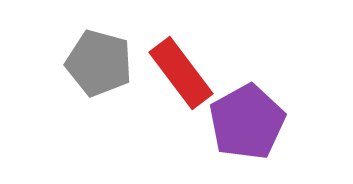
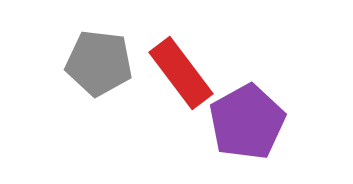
gray pentagon: rotated 8 degrees counterclockwise
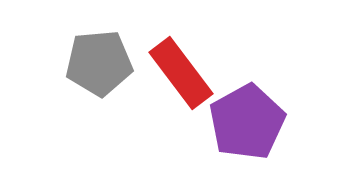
gray pentagon: rotated 12 degrees counterclockwise
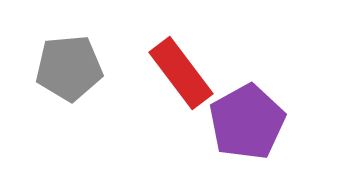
gray pentagon: moved 30 px left, 5 px down
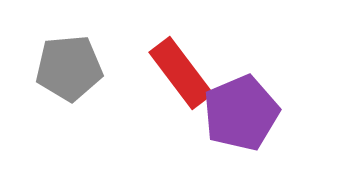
purple pentagon: moved 6 px left, 9 px up; rotated 6 degrees clockwise
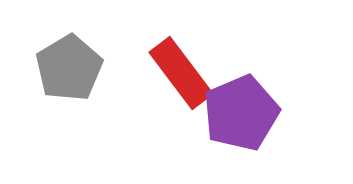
gray pentagon: rotated 26 degrees counterclockwise
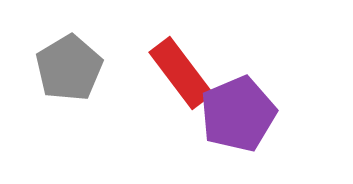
purple pentagon: moved 3 px left, 1 px down
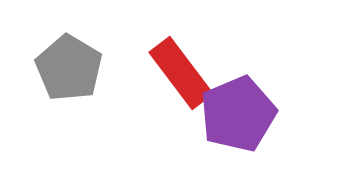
gray pentagon: rotated 10 degrees counterclockwise
